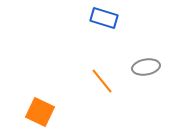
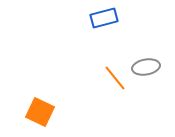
blue rectangle: rotated 32 degrees counterclockwise
orange line: moved 13 px right, 3 px up
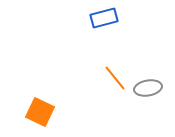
gray ellipse: moved 2 px right, 21 px down
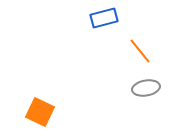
orange line: moved 25 px right, 27 px up
gray ellipse: moved 2 px left
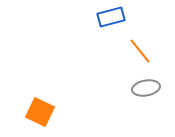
blue rectangle: moved 7 px right, 1 px up
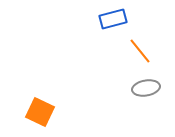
blue rectangle: moved 2 px right, 2 px down
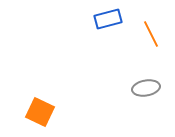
blue rectangle: moved 5 px left
orange line: moved 11 px right, 17 px up; rotated 12 degrees clockwise
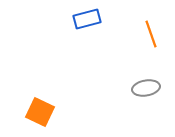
blue rectangle: moved 21 px left
orange line: rotated 8 degrees clockwise
